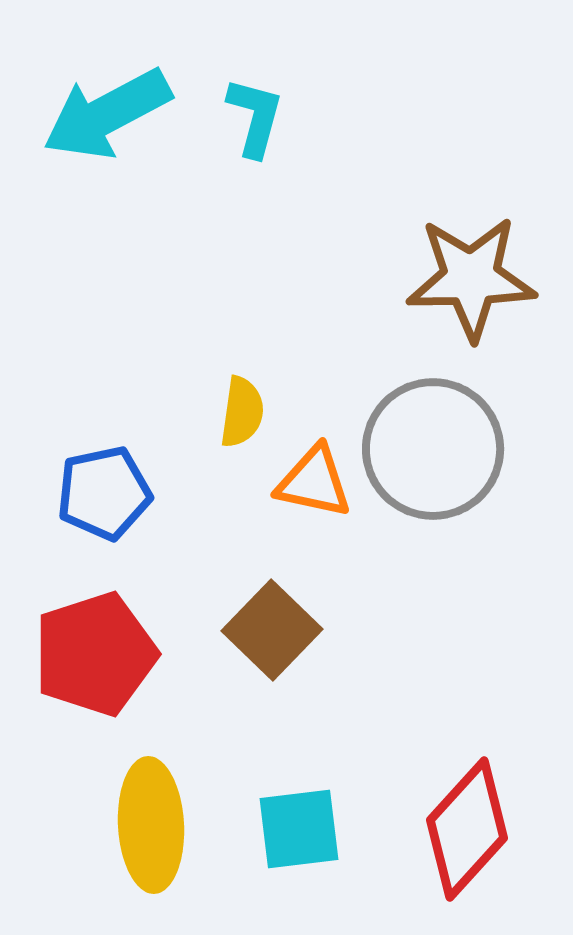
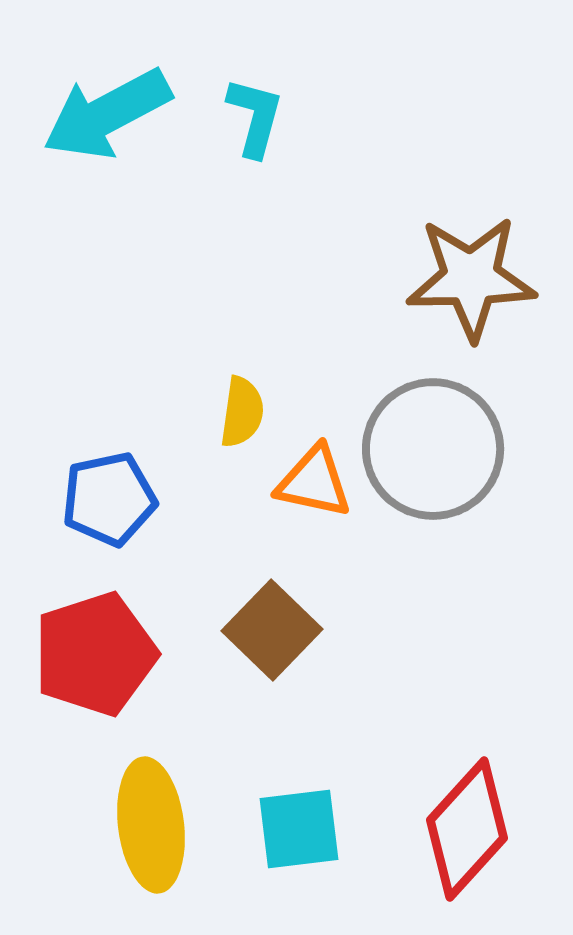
blue pentagon: moved 5 px right, 6 px down
yellow ellipse: rotated 4 degrees counterclockwise
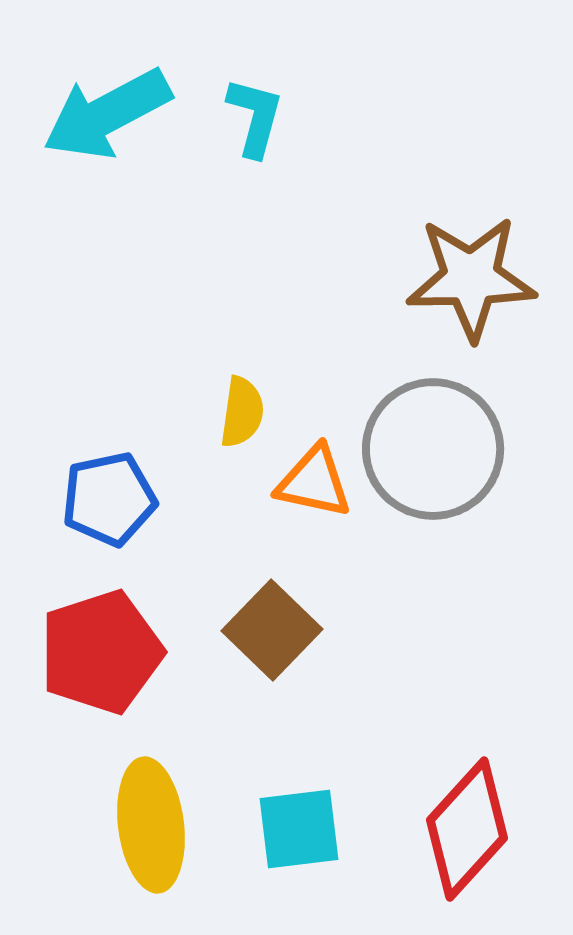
red pentagon: moved 6 px right, 2 px up
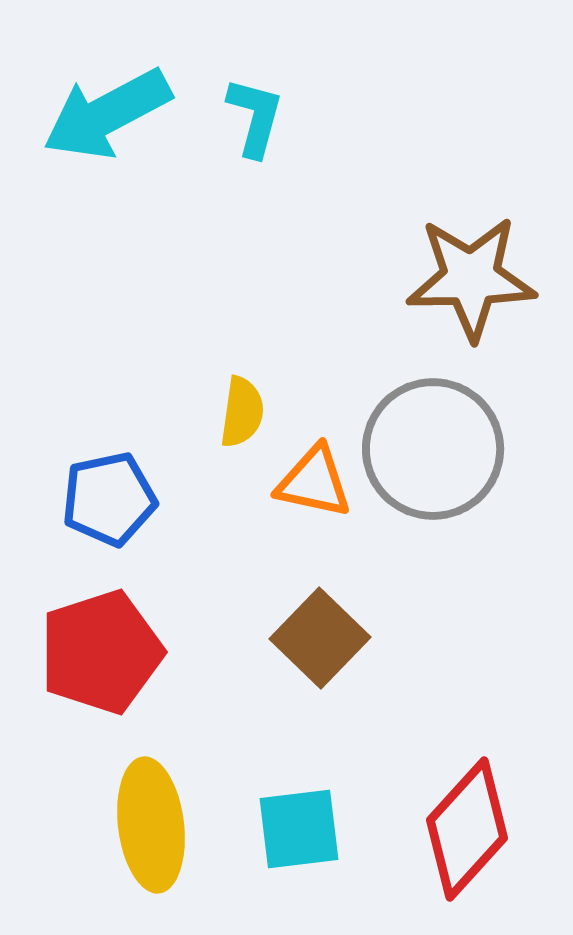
brown square: moved 48 px right, 8 px down
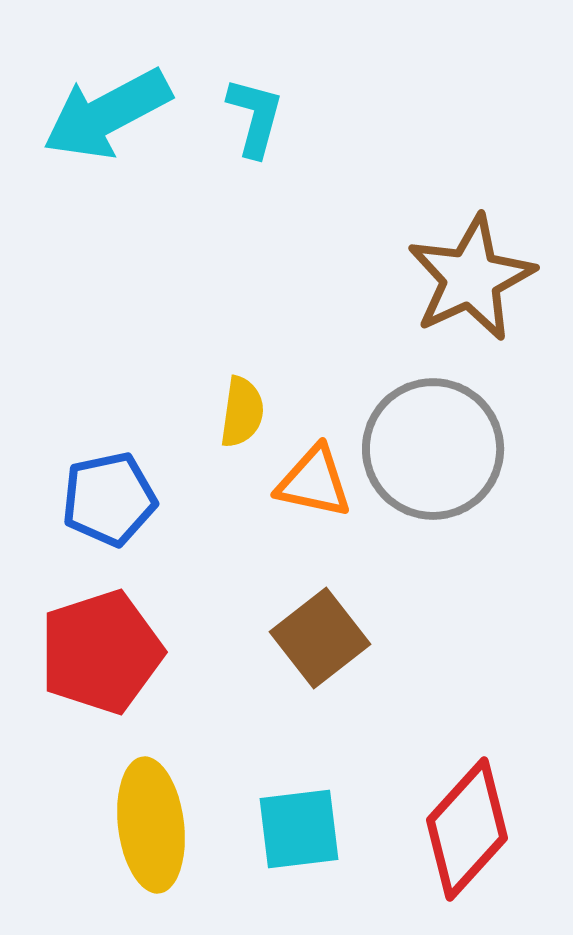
brown star: rotated 24 degrees counterclockwise
brown square: rotated 8 degrees clockwise
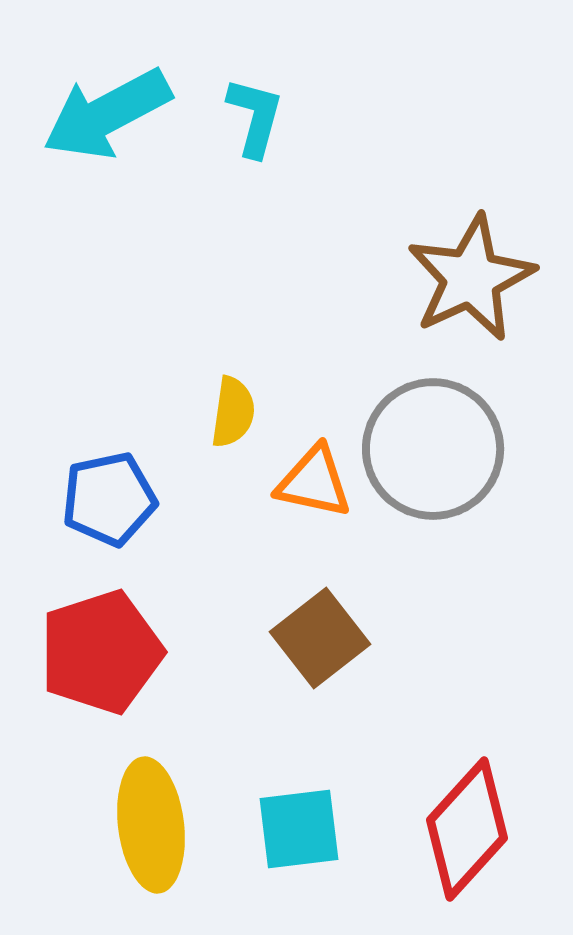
yellow semicircle: moved 9 px left
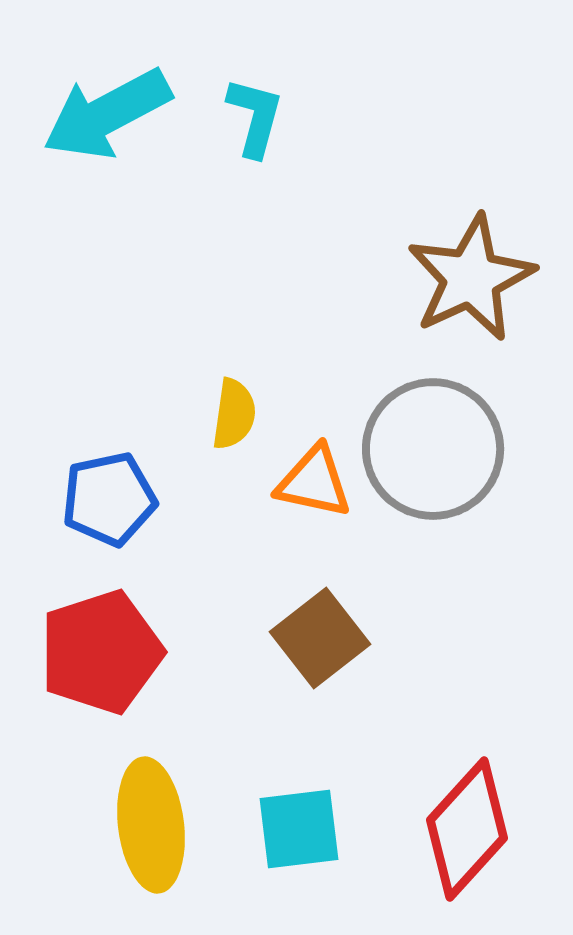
yellow semicircle: moved 1 px right, 2 px down
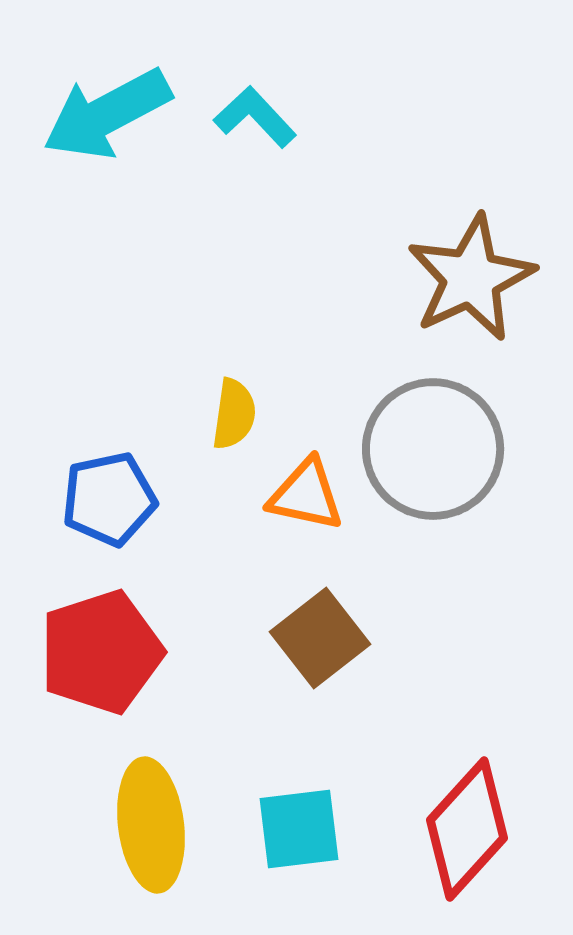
cyan L-shape: rotated 58 degrees counterclockwise
orange triangle: moved 8 px left, 13 px down
